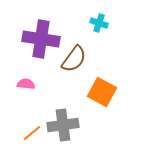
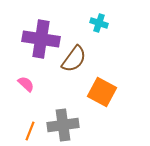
pink semicircle: rotated 36 degrees clockwise
orange line: moved 2 px left, 2 px up; rotated 30 degrees counterclockwise
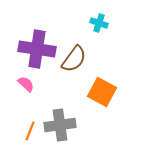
purple cross: moved 4 px left, 10 px down
gray cross: moved 3 px left
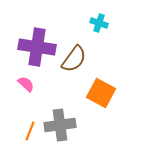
purple cross: moved 2 px up
orange square: moved 1 px left, 1 px down
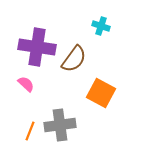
cyan cross: moved 2 px right, 3 px down
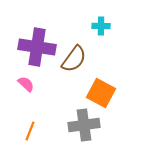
cyan cross: rotated 18 degrees counterclockwise
gray cross: moved 24 px right
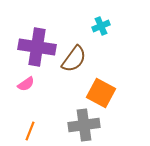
cyan cross: rotated 24 degrees counterclockwise
pink semicircle: rotated 102 degrees clockwise
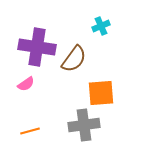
orange square: rotated 32 degrees counterclockwise
orange line: rotated 54 degrees clockwise
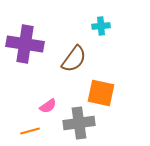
cyan cross: rotated 18 degrees clockwise
purple cross: moved 12 px left, 3 px up
pink semicircle: moved 22 px right, 22 px down
orange square: rotated 16 degrees clockwise
gray cross: moved 5 px left, 2 px up
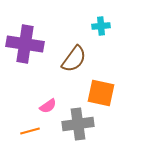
gray cross: moved 1 px left, 1 px down
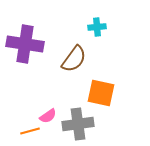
cyan cross: moved 4 px left, 1 px down
pink semicircle: moved 10 px down
